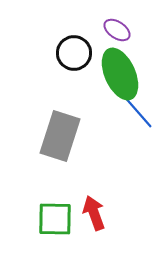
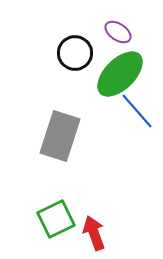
purple ellipse: moved 1 px right, 2 px down
black circle: moved 1 px right
green ellipse: rotated 69 degrees clockwise
red arrow: moved 20 px down
green square: moved 1 px right; rotated 27 degrees counterclockwise
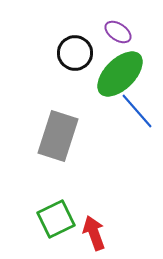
gray rectangle: moved 2 px left
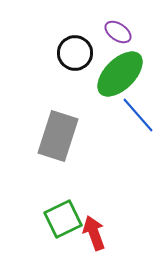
blue line: moved 1 px right, 4 px down
green square: moved 7 px right
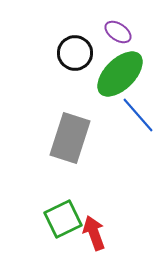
gray rectangle: moved 12 px right, 2 px down
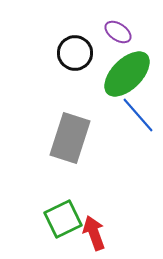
green ellipse: moved 7 px right
